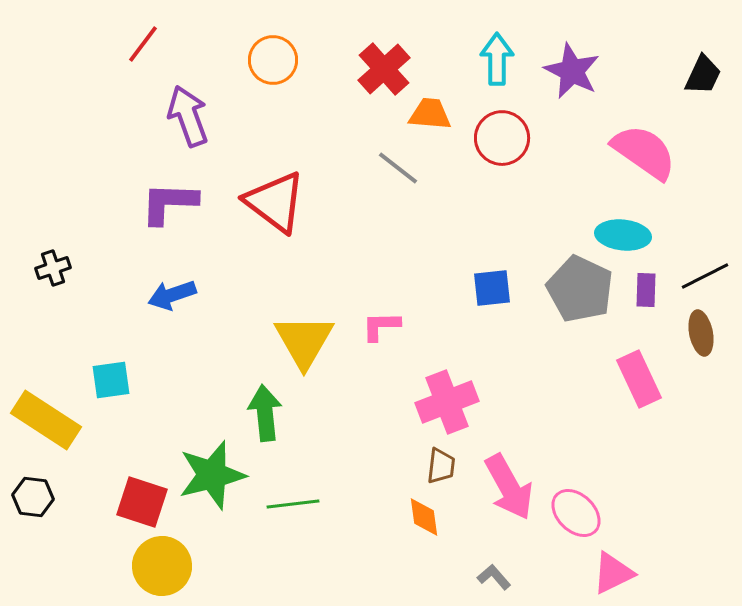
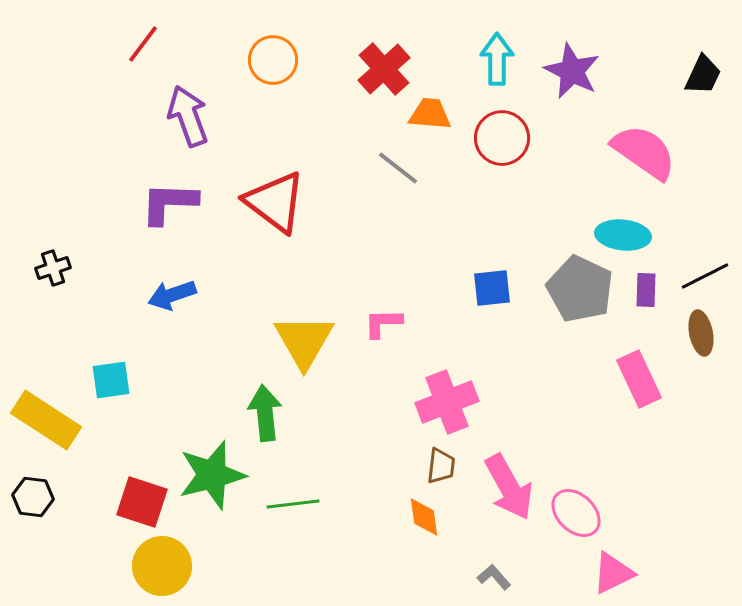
pink L-shape: moved 2 px right, 3 px up
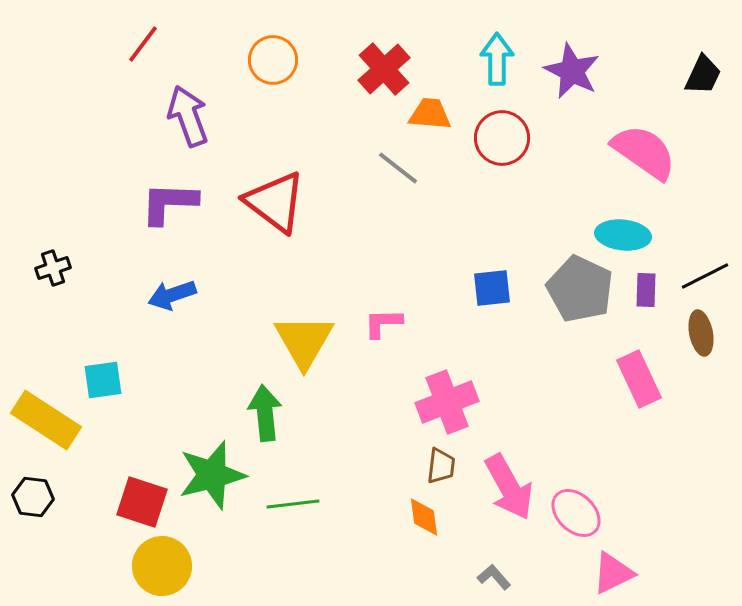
cyan square: moved 8 px left
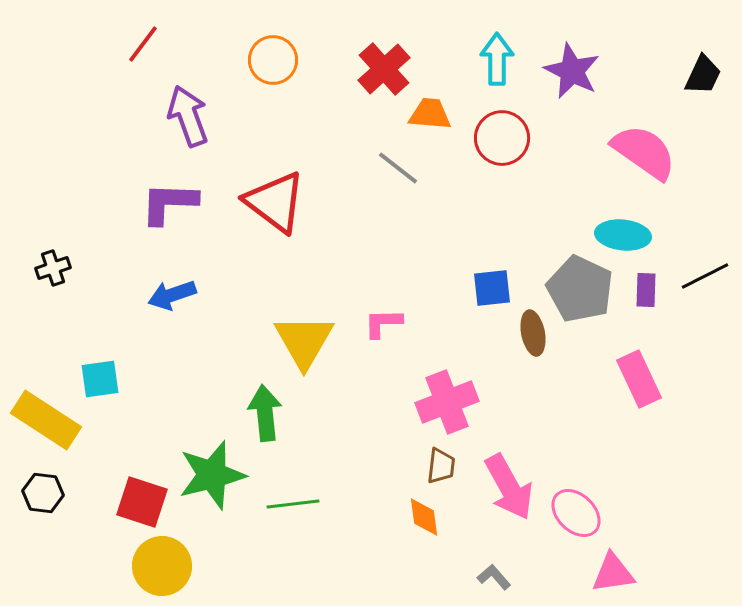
brown ellipse: moved 168 px left
cyan square: moved 3 px left, 1 px up
black hexagon: moved 10 px right, 4 px up
pink triangle: rotated 18 degrees clockwise
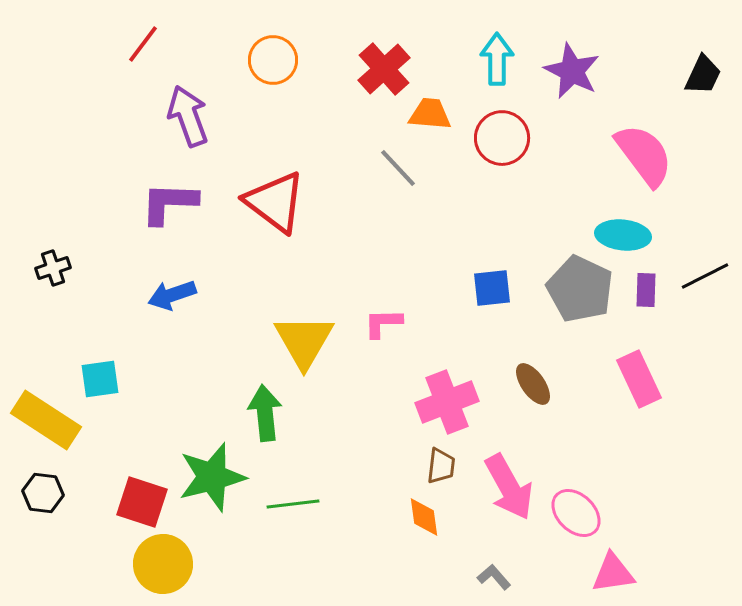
pink semicircle: moved 3 px down; rotated 18 degrees clockwise
gray line: rotated 9 degrees clockwise
brown ellipse: moved 51 px down; rotated 24 degrees counterclockwise
green star: moved 2 px down
yellow circle: moved 1 px right, 2 px up
